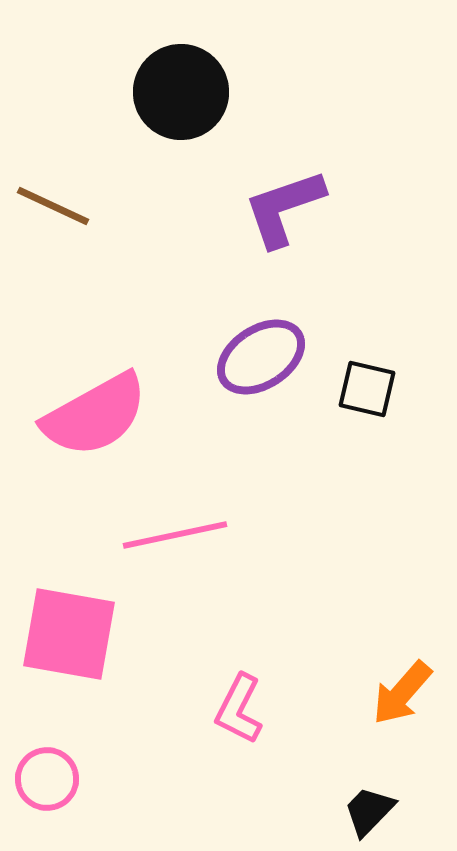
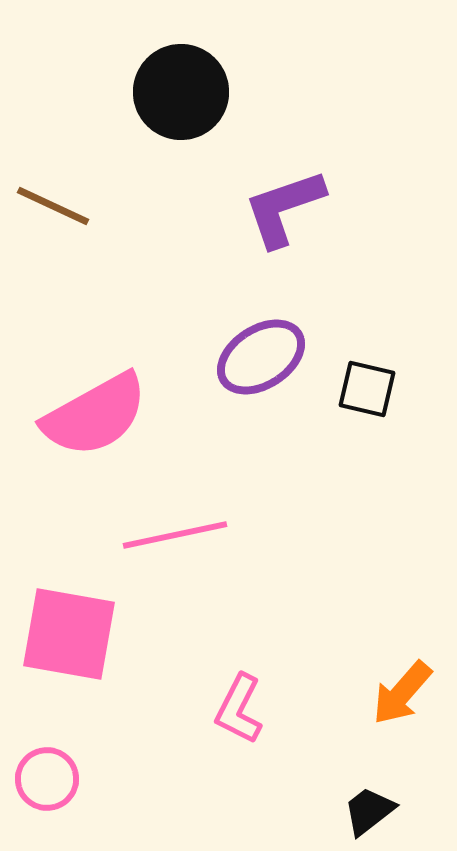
black trapezoid: rotated 8 degrees clockwise
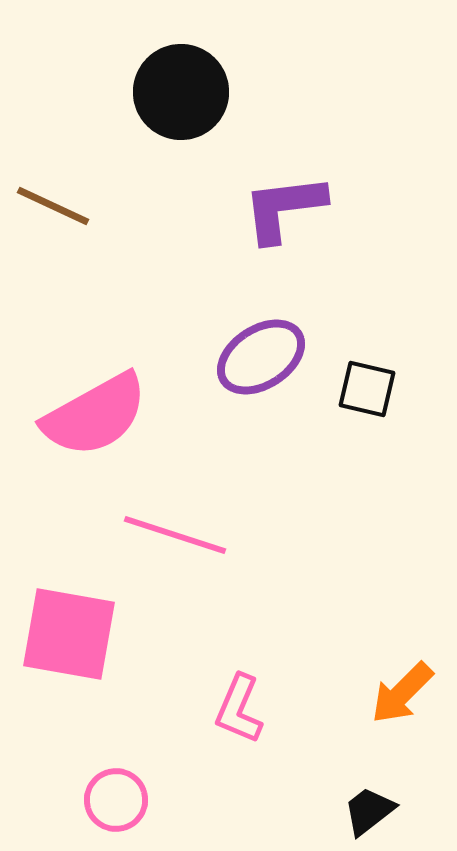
purple L-shape: rotated 12 degrees clockwise
pink line: rotated 30 degrees clockwise
orange arrow: rotated 4 degrees clockwise
pink L-shape: rotated 4 degrees counterclockwise
pink circle: moved 69 px right, 21 px down
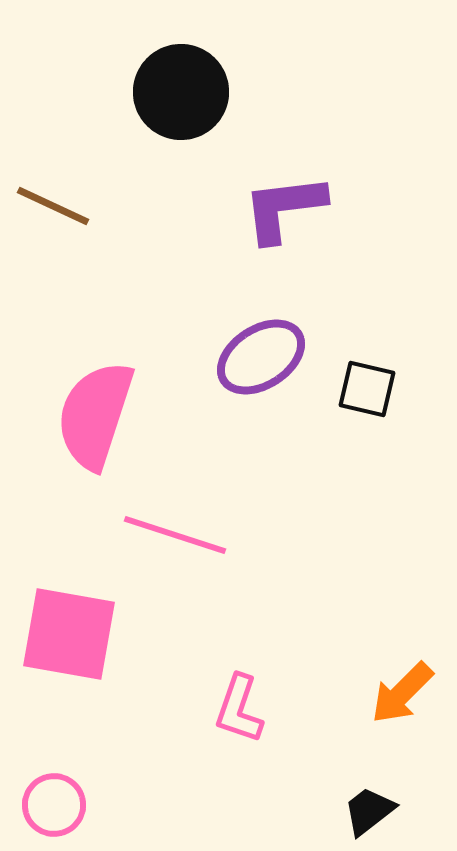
pink semicircle: rotated 137 degrees clockwise
pink L-shape: rotated 4 degrees counterclockwise
pink circle: moved 62 px left, 5 px down
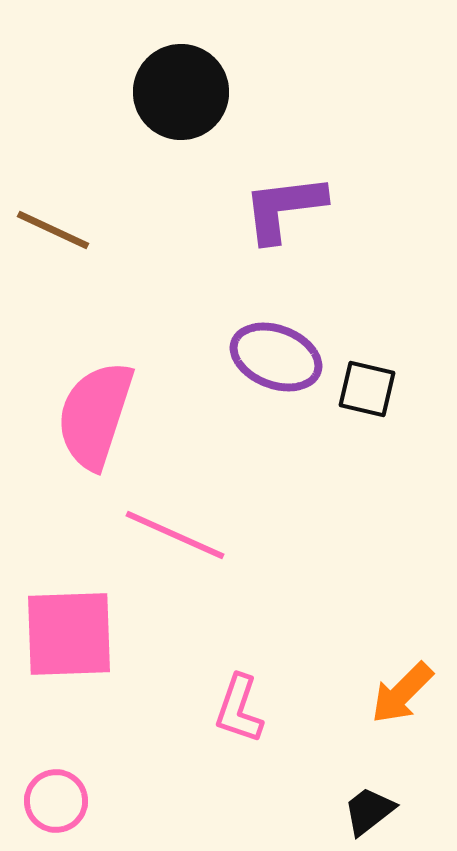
brown line: moved 24 px down
purple ellipse: moved 15 px right; rotated 54 degrees clockwise
pink line: rotated 6 degrees clockwise
pink square: rotated 12 degrees counterclockwise
pink circle: moved 2 px right, 4 px up
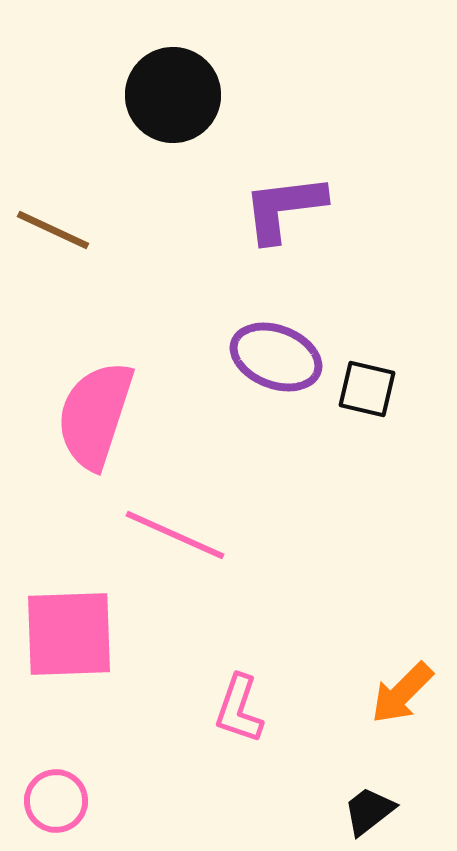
black circle: moved 8 px left, 3 px down
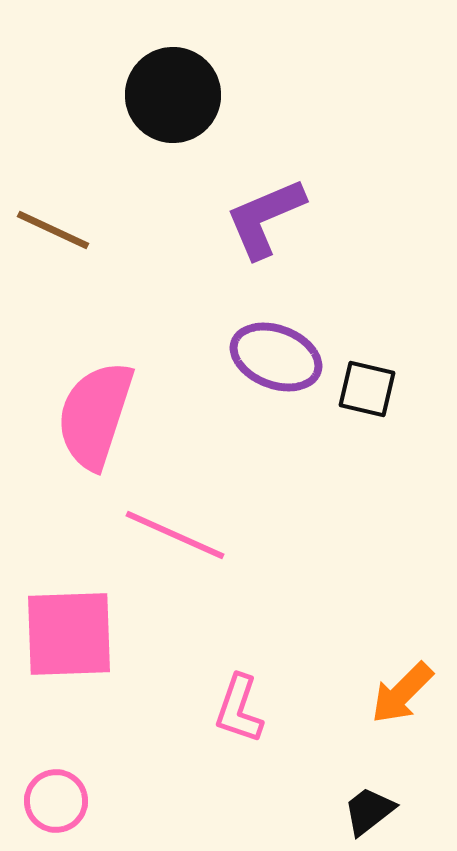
purple L-shape: moved 19 px left, 10 px down; rotated 16 degrees counterclockwise
